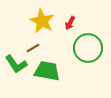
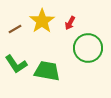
yellow star: rotated 10 degrees clockwise
brown line: moved 18 px left, 19 px up
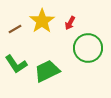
green trapezoid: rotated 36 degrees counterclockwise
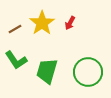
yellow star: moved 2 px down
green circle: moved 24 px down
green L-shape: moved 4 px up
green trapezoid: rotated 48 degrees counterclockwise
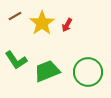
red arrow: moved 3 px left, 2 px down
brown line: moved 13 px up
green trapezoid: rotated 52 degrees clockwise
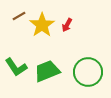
brown line: moved 4 px right
yellow star: moved 2 px down
green L-shape: moved 7 px down
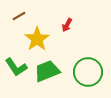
yellow star: moved 5 px left, 14 px down
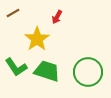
brown line: moved 6 px left, 3 px up
red arrow: moved 10 px left, 8 px up
green trapezoid: rotated 40 degrees clockwise
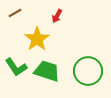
brown line: moved 2 px right
red arrow: moved 1 px up
green circle: moved 1 px up
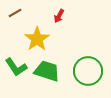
red arrow: moved 2 px right
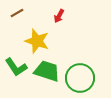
brown line: moved 2 px right
yellow star: moved 2 px down; rotated 20 degrees counterclockwise
green circle: moved 8 px left, 7 px down
